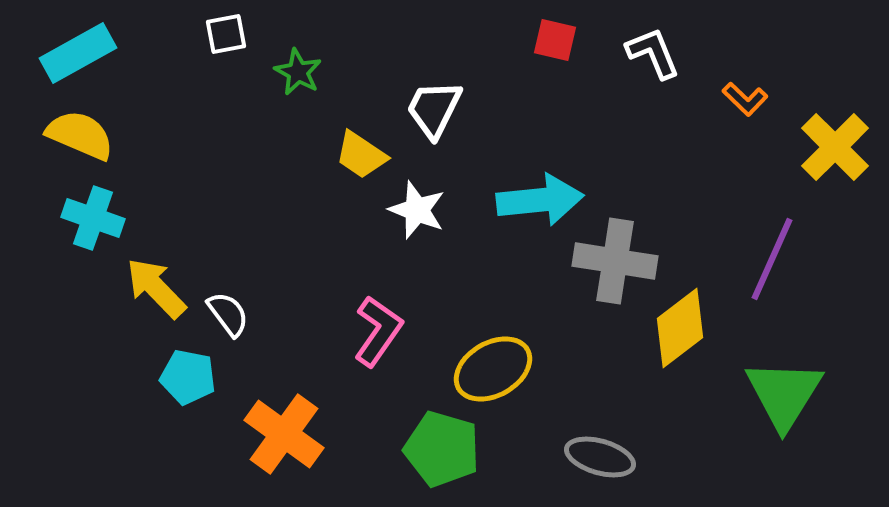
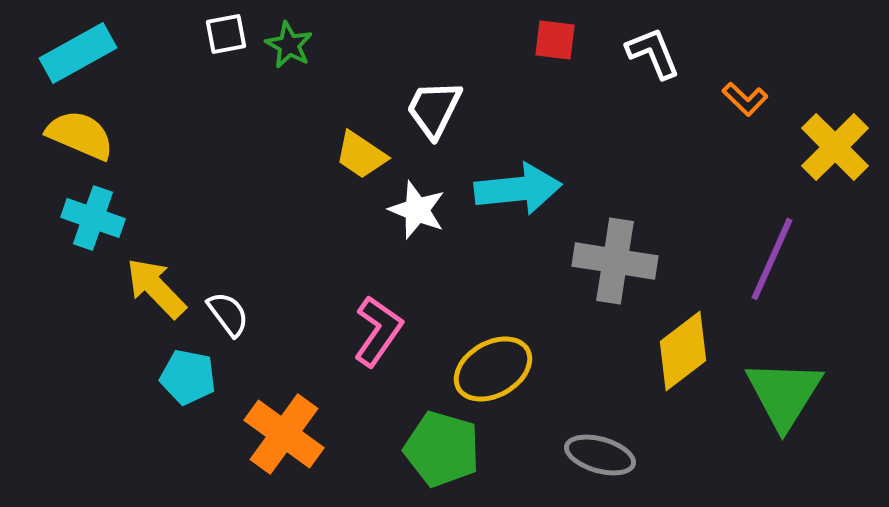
red square: rotated 6 degrees counterclockwise
green star: moved 9 px left, 27 px up
cyan arrow: moved 22 px left, 11 px up
yellow diamond: moved 3 px right, 23 px down
gray ellipse: moved 2 px up
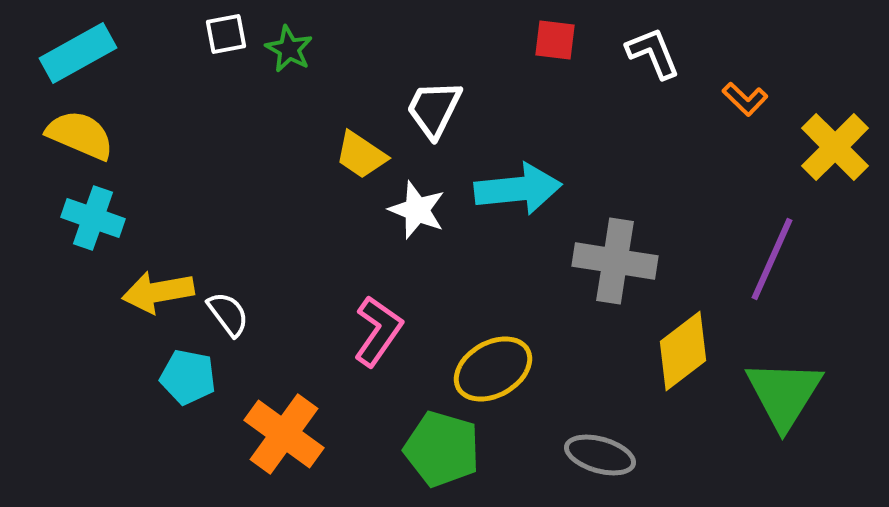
green star: moved 4 px down
yellow arrow: moved 2 px right, 4 px down; rotated 56 degrees counterclockwise
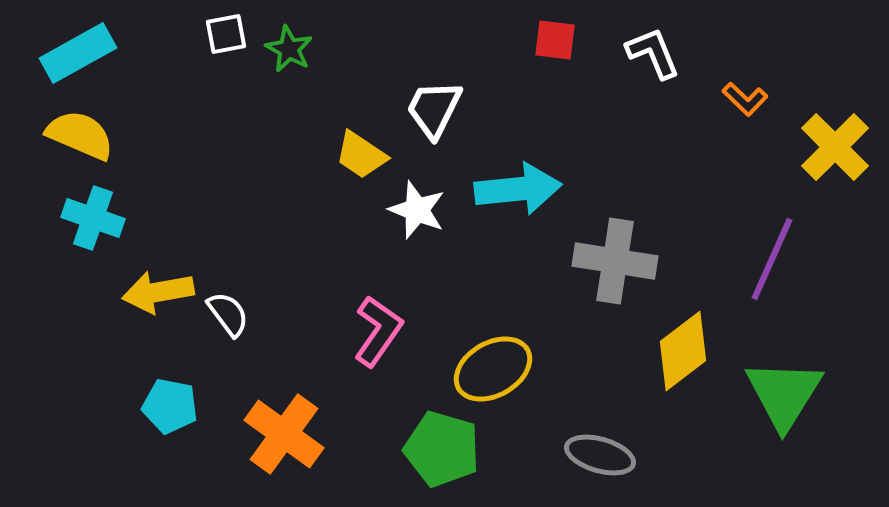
cyan pentagon: moved 18 px left, 29 px down
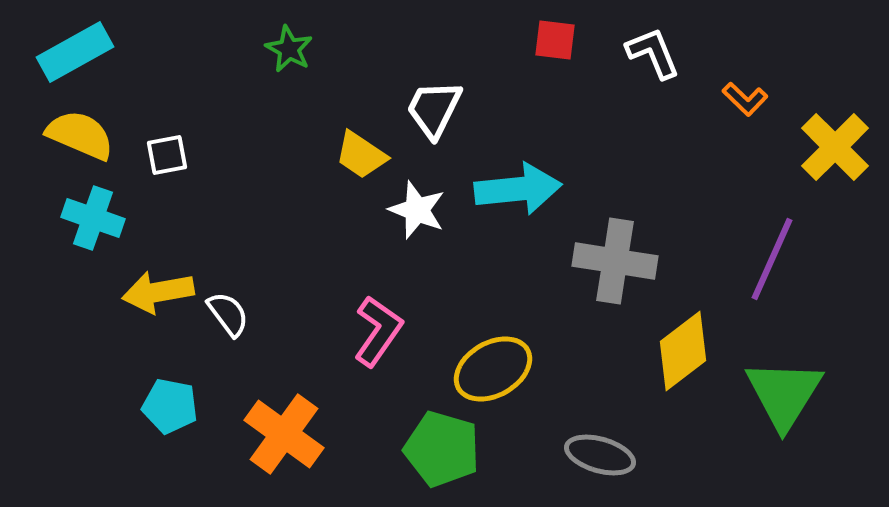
white square: moved 59 px left, 121 px down
cyan rectangle: moved 3 px left, 1 px up
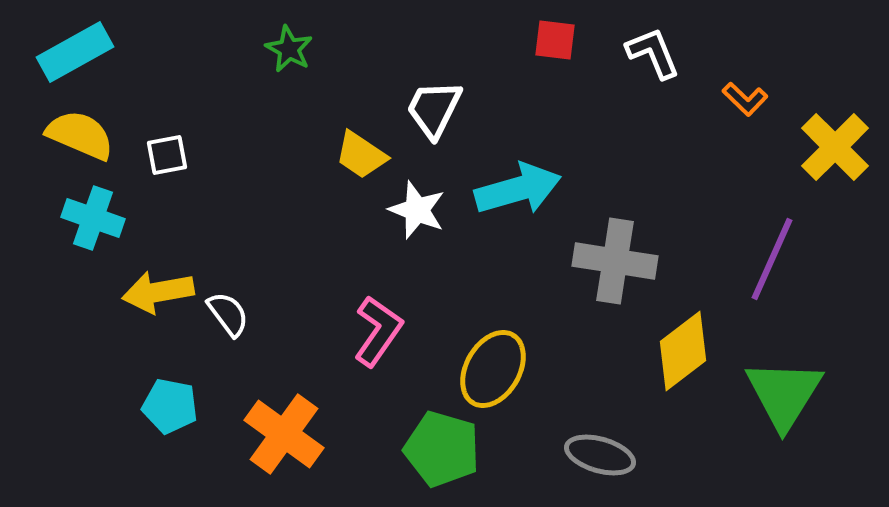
cyan arrow: rotated 10 degrees counterclockwise
yellow ellipse: rotated 30 degrees counterclockwise
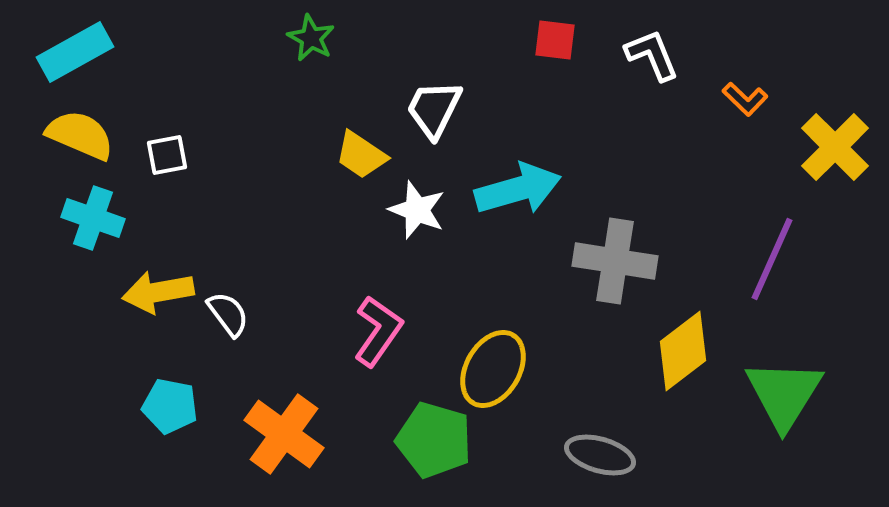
green star: moved 22 px right, 11 px up
white L-shape: moved 1 px left, 2 px down
green pentagon: moved 8 px left, 9 px up
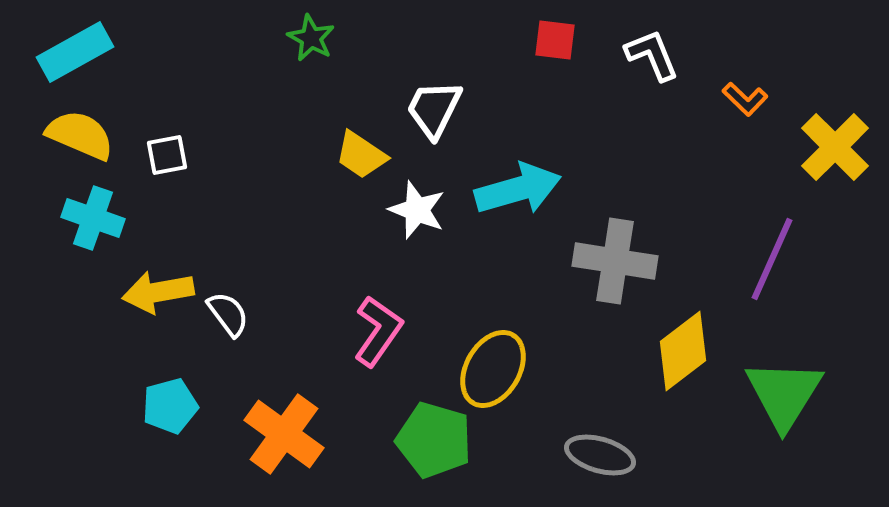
cyan pentagon: rotated 26 degrees counterclockwise
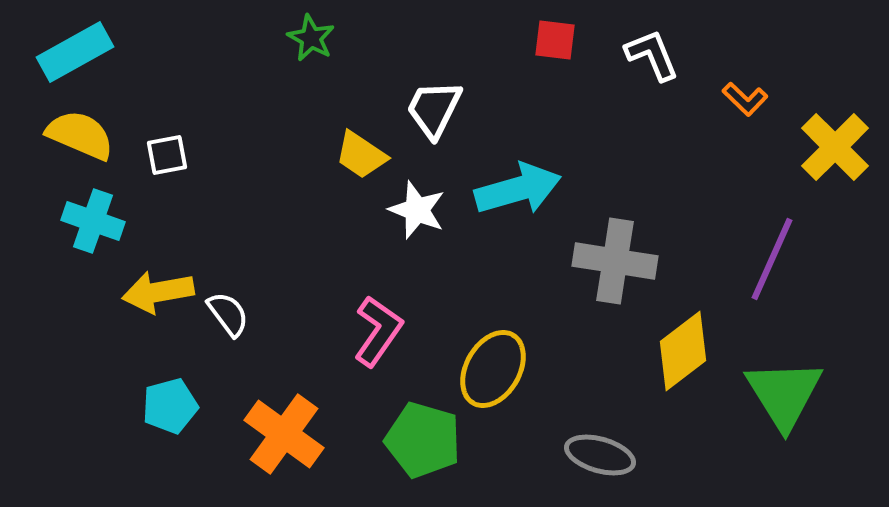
cyan cross: moved 3 px down
green triangle: rotated 4 degrees counterclockwise
green pentagon: moved 11 px left
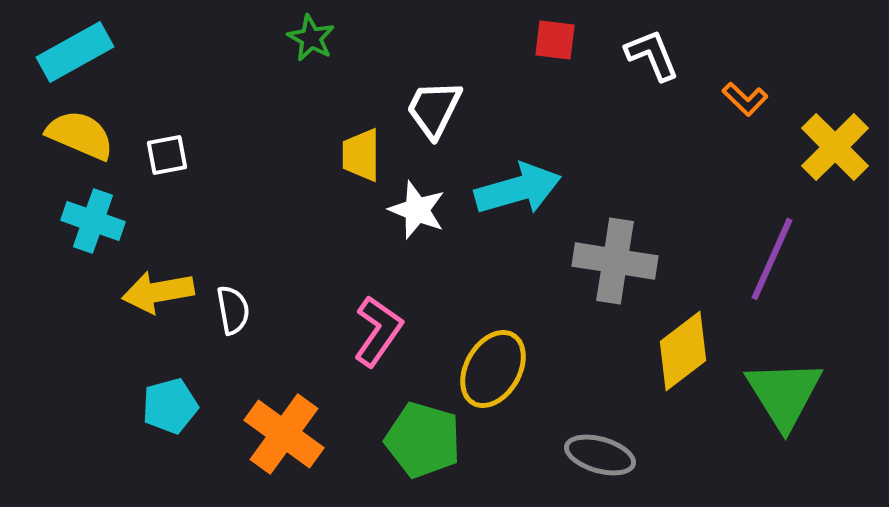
yellow trapezoid: rotated 56 degrees clockwise
white semicircle: moved 5 px right, 4 px up; rotated 27 degrees clockwise
